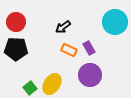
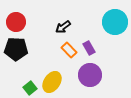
orange rectangle: rotated 21 degrees clockwise
yellow ellipse: moved 2 px up
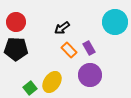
black arrow: moved 1 px left, 1 px down
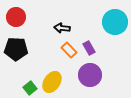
red circle: moved 5 px up
black arrow: rotated 42 degrees clockwise
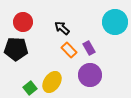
red circle: moved 7 px right, 5 px down
black arrow: rotated 35 degrees clockwise
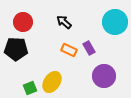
black arrow: moved 2 px right, 6 px up
orange rectangle: rotated 21 degrees counterclockwise
purple circle: moved 14 px right, 1 px down
green square: rotated 16 degrees clockwise
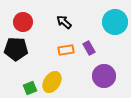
orange rectangle: moved 3 px left; rotated 35 degrees counterclockwise
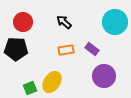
purple rectangle: moved 3 px right, 1 px down; rotated 24 degrees counterclockwise
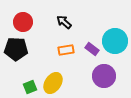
cyan circle: moved 19 px down
yellow ellipse: moved 1 px right, 1 px down
green square: moved 1 px up
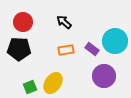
black pentagon: moved 3 px right
